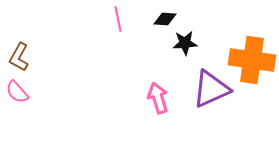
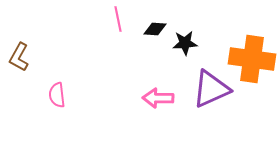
black diamond: moved 10 px left, 10 px down
orange cross: moved 1 px up
pink semicircle: moved 40 px right, 3 px down; rotated 35 degrees clockwise
pink arrow: rotated 72 degrees counterclockwise
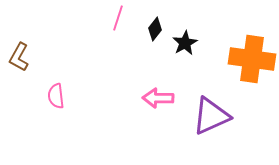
pink line: moved 1 px up; rotated 30 degrees clockwise
black diamond: rotated 55 degrees counterclockwise
black star: rotated 25 degrees counterclockwise
purple triangle: moved 27 px down
pink semicircle: moved 1 px left, 1 px down
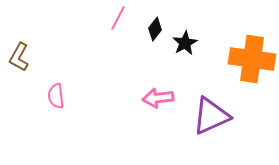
pink line: rotated 10 degrees clockwise
pink arrow: rotated 8 degrees counterclockwise
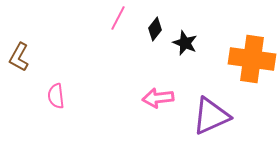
black star: rotated 20 degrees counterclockwise
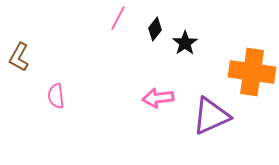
black star: rotated 15 degrees clockwise
orange cross: moved 13 px down
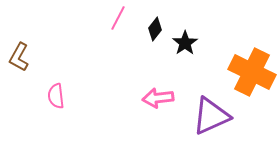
orange cross: rotated 18 degrees clockwise
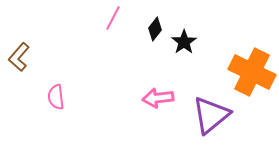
pink line: moved 5 px left
black star: moved 1 px left, 1 px up
brown L-shape: rotated 12 degrees clockwise
pink semicircle: moved 1 px down
purple triangle: moved 1 px up; rotated 15 degrees counterclockwise
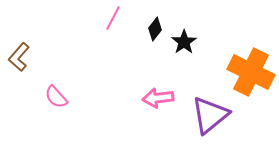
orange cross: moved 1 px left
pink semicircle: rotated 35 degrees counterclockwise
purple triangle: moved 1 px left
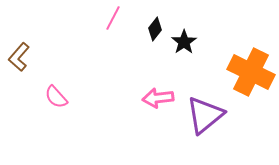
purple triangle: moved 5 px left
